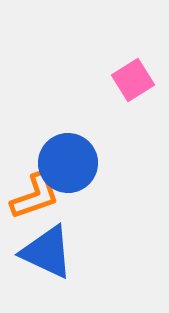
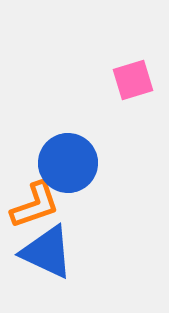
pink square: rotated 15 degrees clockwise
orange L-shape: moved 9 px down
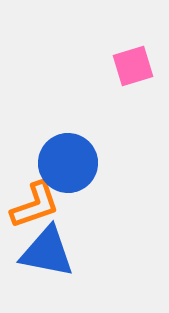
pink square: moved 14 px up
blue triangle: rotated 14 degrees counterclockwise
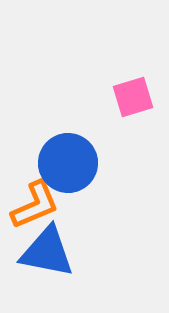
pink square: moved 31 px down
orange L-shape: rotated 4 degrees counterclockwise
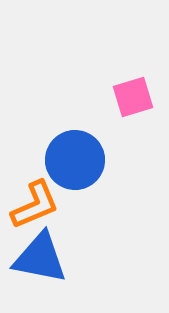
blue circle: moved 7 px right, 3 px up
blue triangle: moved 7 px left, 6 px down
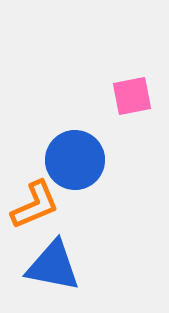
pink square: moved 1 px left, 1 px up; rotated 6 degrees clockwise
blue triangle: moved 13 px right, 8 px down
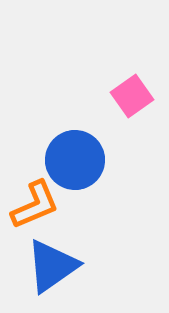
pink square: rotated 24 degrees counterclockwise
blue triangle: moved 1 px left; rotated 46 degrees counterclockwise
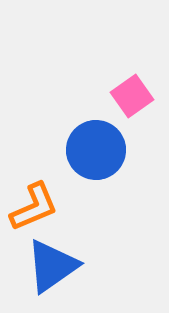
blue circle: moved 21 px right, 10 px up
orange L-shape: moved 1 px left, 2 px down
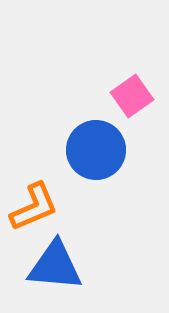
blue triangle: moved 3 px right; rotated 40 degrees clockwise
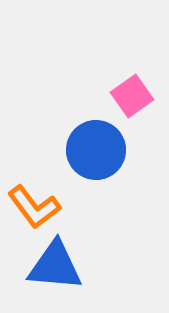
orange L-shape: rotated 76 degrees clockwise
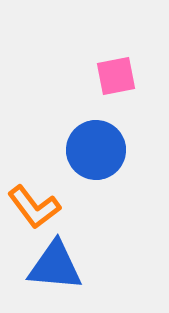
pink square: moved 16 px left, 20 px up; rotated 24 degrees clockwise
